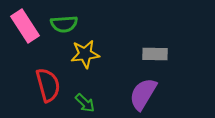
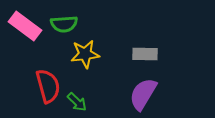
pink rectangle: rotated 20 degrees counterclockwise
gray rectangle: moved 10 px left
red semicircle: moved 1 px down
green arrow: moved 8 px left, 1 px up
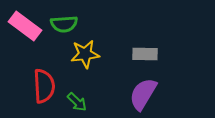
red semicircle: moved 4 px left; rotated 12 degrees clockwise
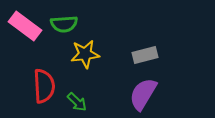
gray rectangle: moved 1 px down; rotated 15 degrees counterclockwise
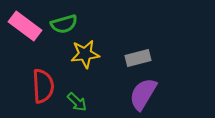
green semicircle: rotated 12 degrees counterclockwise
gray rectangle: moved 7 px left, 3 px down
red semicircle: moved 1 px left
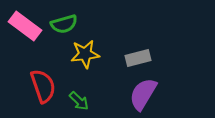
red semicircle: rotated 16 degrees counterclockwise
green arrow: moved 2 px right, 1 px up
